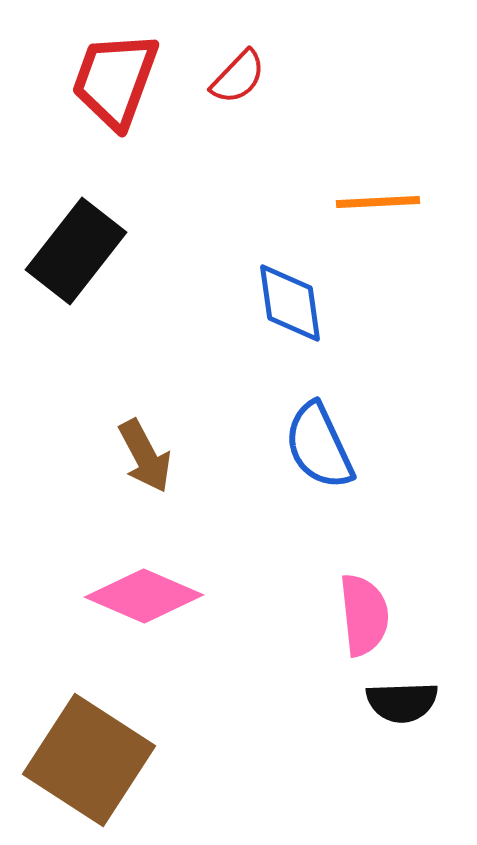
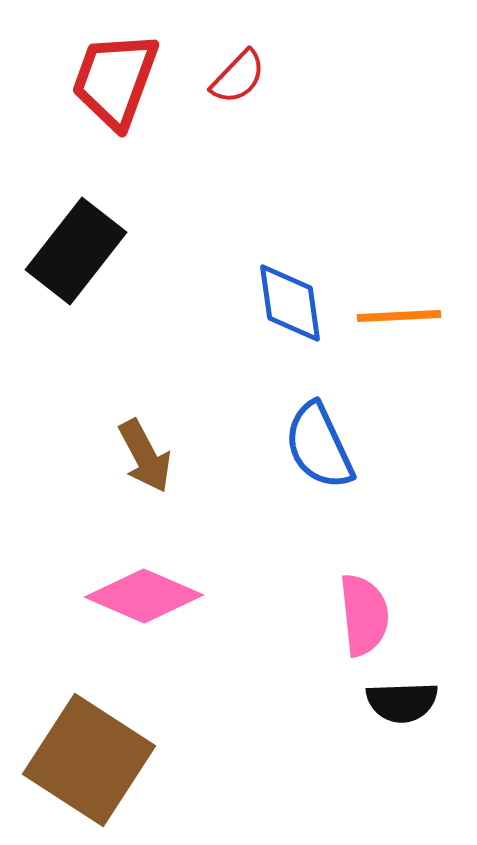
orange line: moved 21 px right, 114 px down
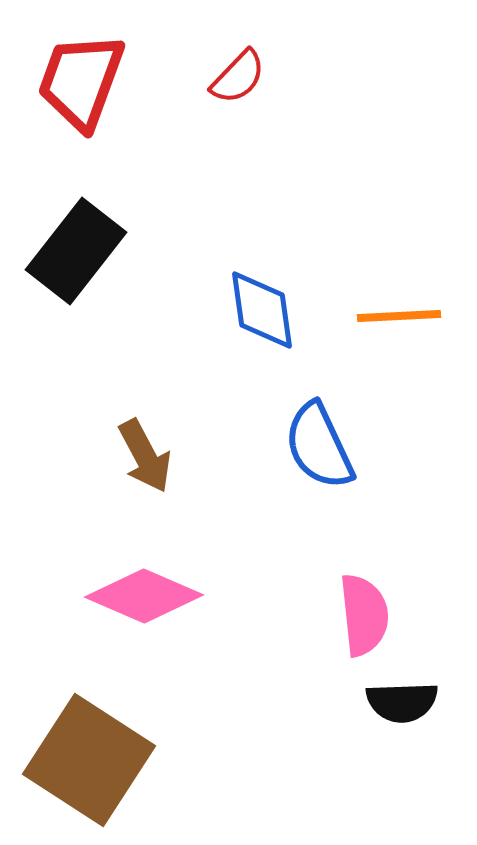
red trapezoid: moved 34 px left, 1 px down
blue diamond: moved 28 px left, 7 px down
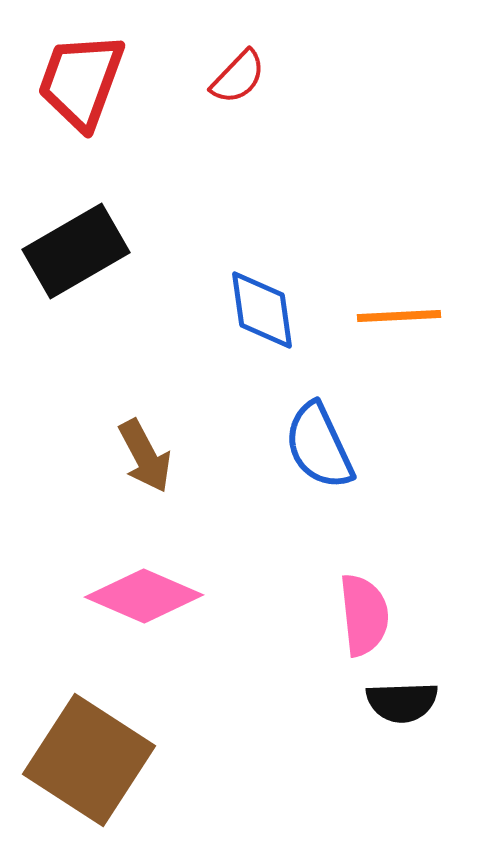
black rectangle: rotated 22 degrees clockwise
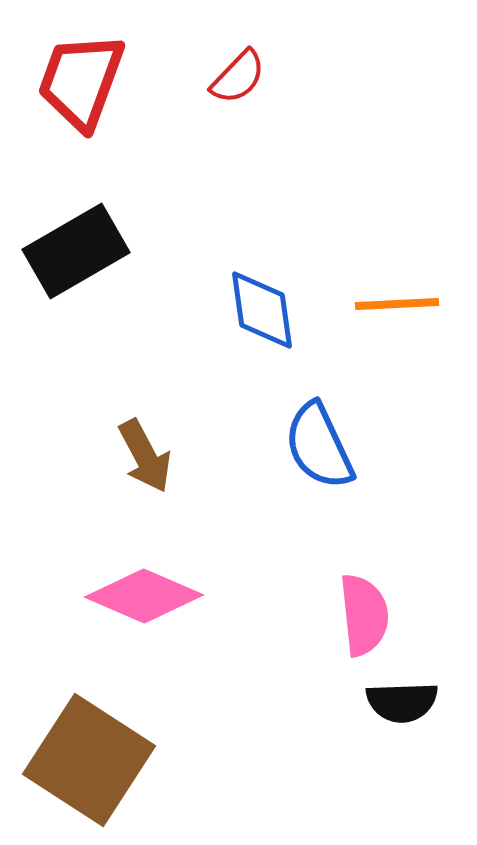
orange line: moved 2 px left, 12 px up
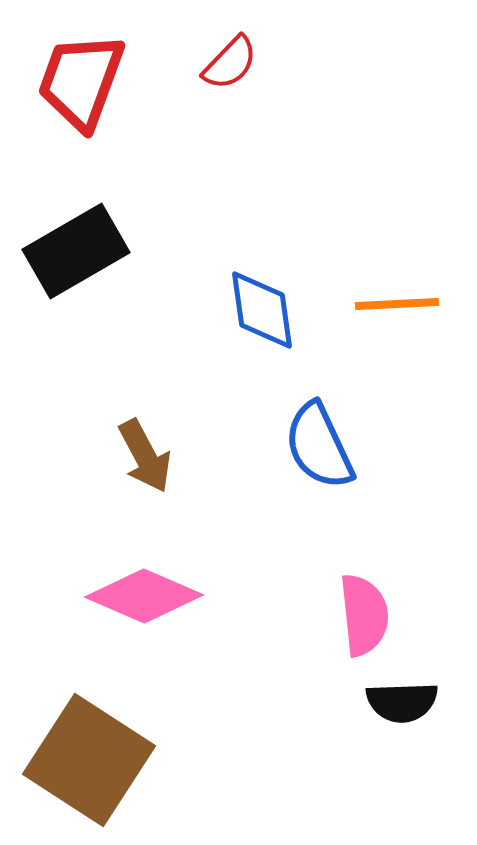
red semicircle: moved 8 px left, 14 px up
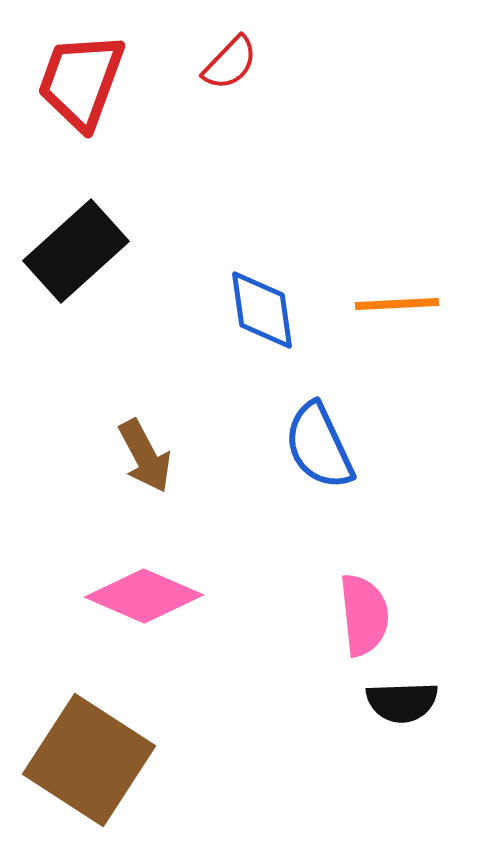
black rectangle: rotated 12 degrees counterclockwise
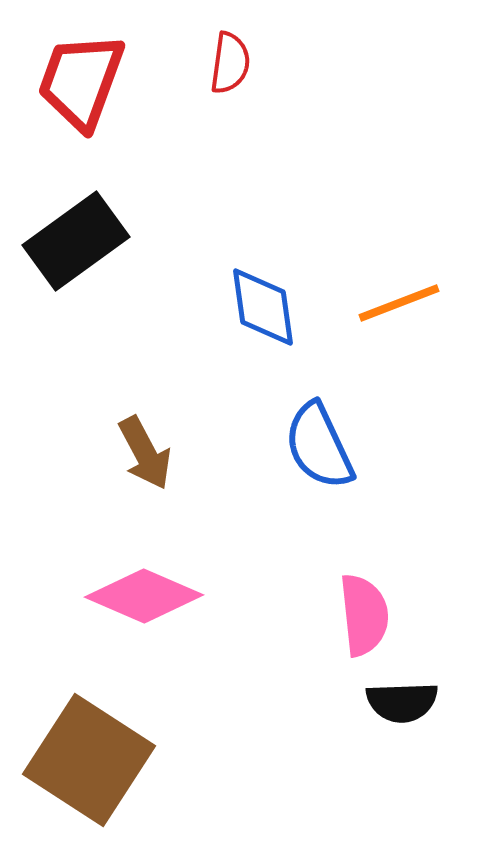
red semicircle: rotated 36 degrees counterclockwise
black rectangle: moved 10 px up; rotated 6 degrees clockwise
orange line: moved 2 px right, 1 px up; rotated 18 degrees counterclockwise
blue diamond: moved 1 px right, 3 px up
brown arrow: moved 3 px up
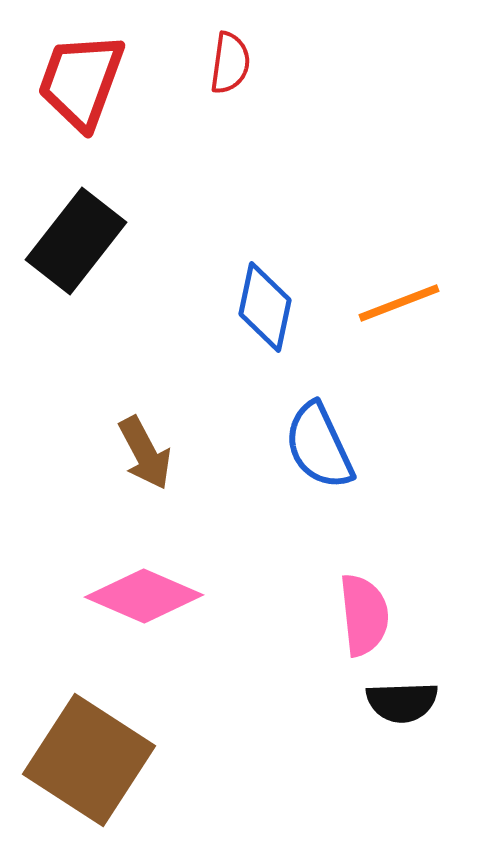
black rectangle: rotated 16 degrees counterclockwise
blue diamond: moved 2 px right; rotated 20 degrees clockwise
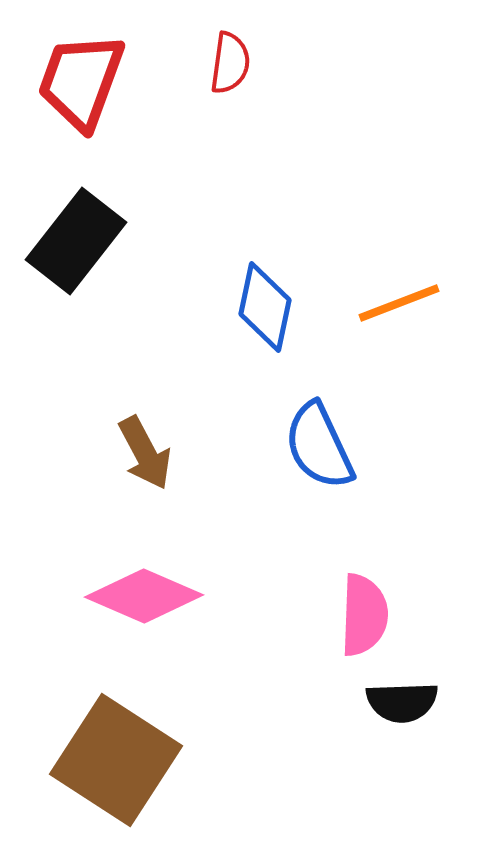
pink semicircle: rotated 8 degrees clockwise
brown square: moved 27 px right
